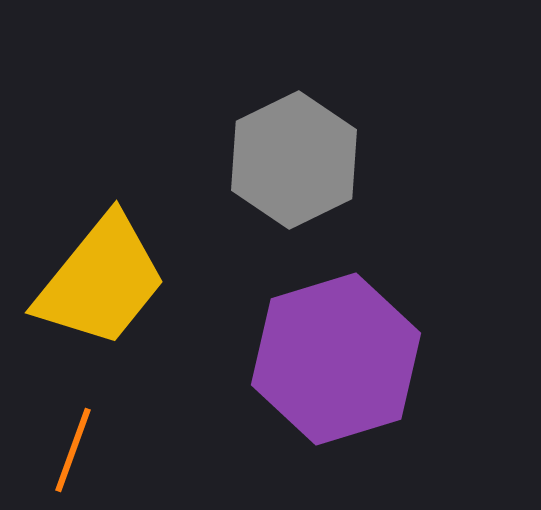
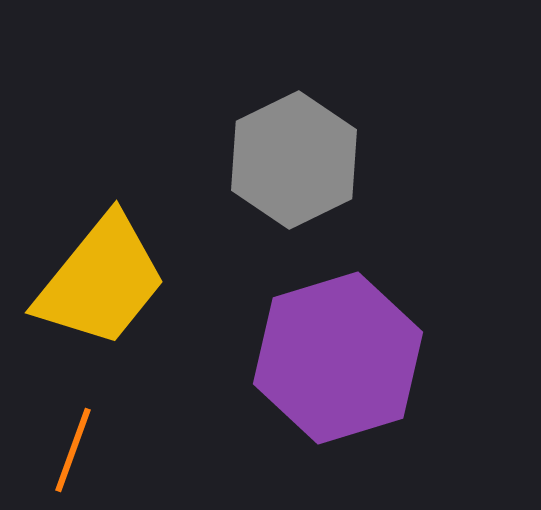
purple hexagon: moved 2 px right, 1 px up
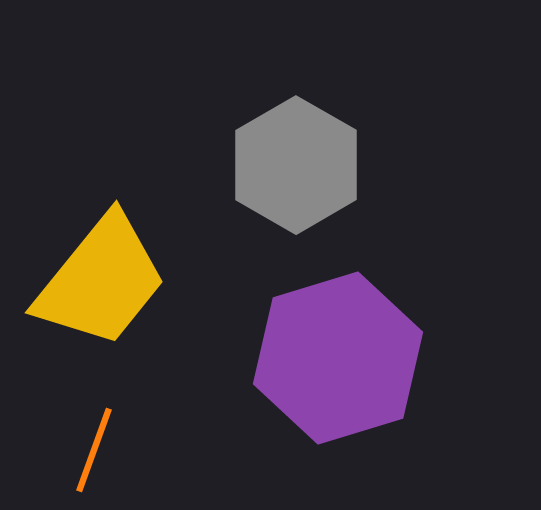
gray hexagon: moved 2 px right, 5 px down; rotated 4 degrees counterclockwise
orange line: moved 21 px right
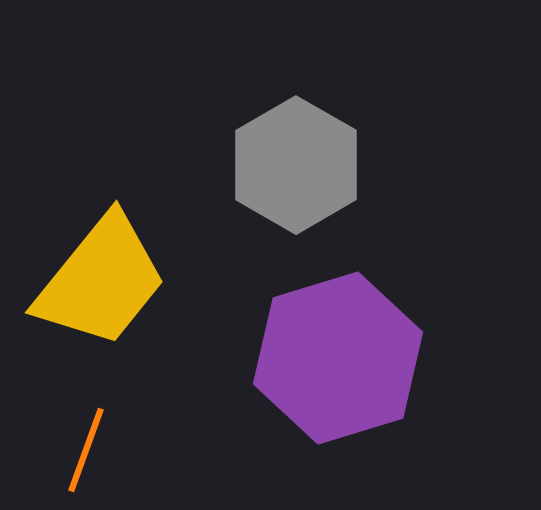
orange line: moved 8 px left
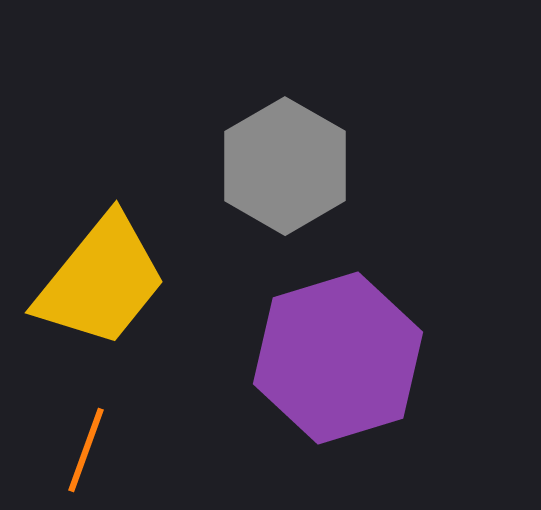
gray hexagon: moved 11 px left, 1 px down
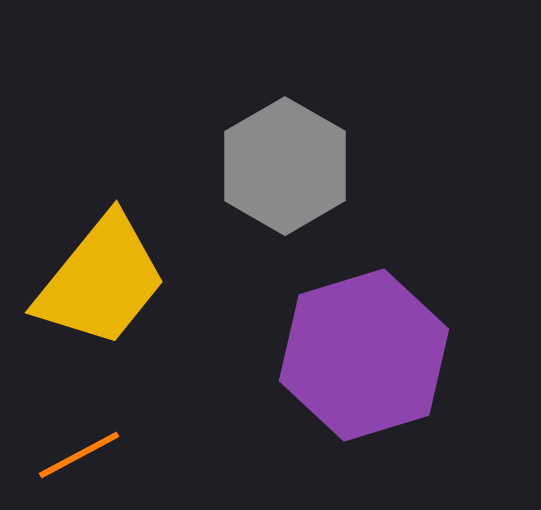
purple hexagon: moved 26 px right, 3 px up
orange line: moved 7 px left, 5 px down; rotated 42 degrees clockwise
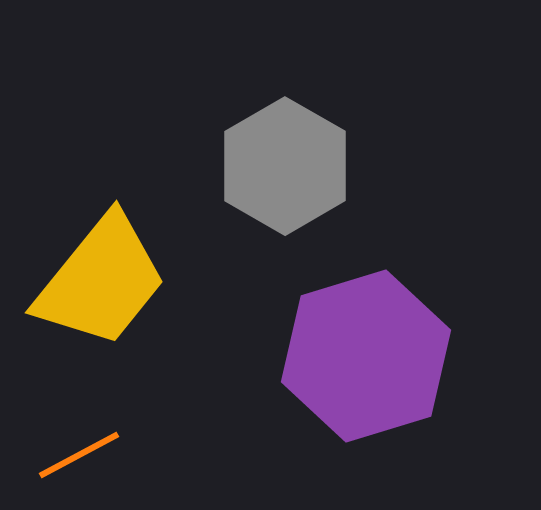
purple hexagon: moved 2 px right, 1 px down
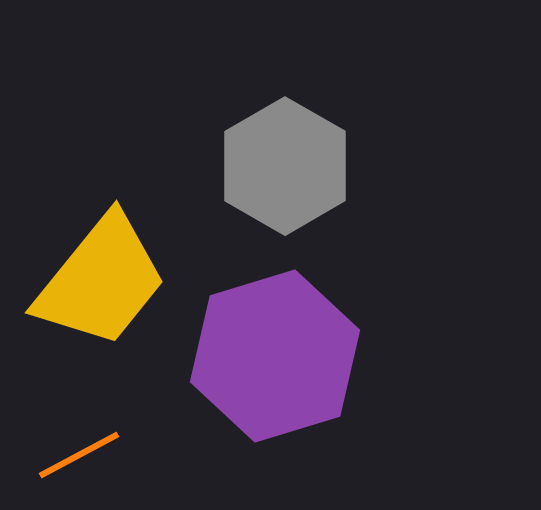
purple hexagon: moved 91 px left
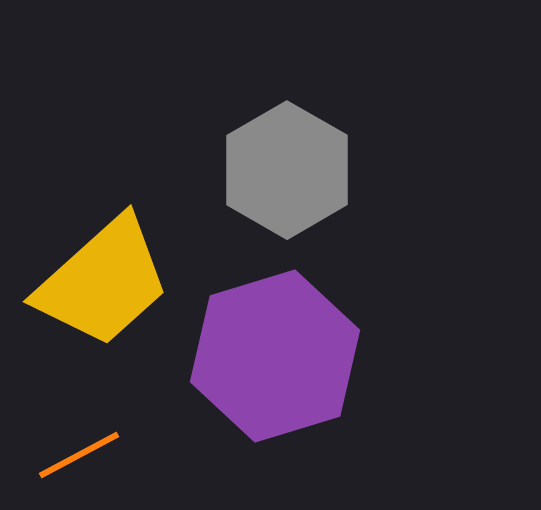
gray hexagon: moved 2 px right, 4 px down
yellow trapezoid: moved 2 px right, 1 px down; rotated 9 degrees clockwise
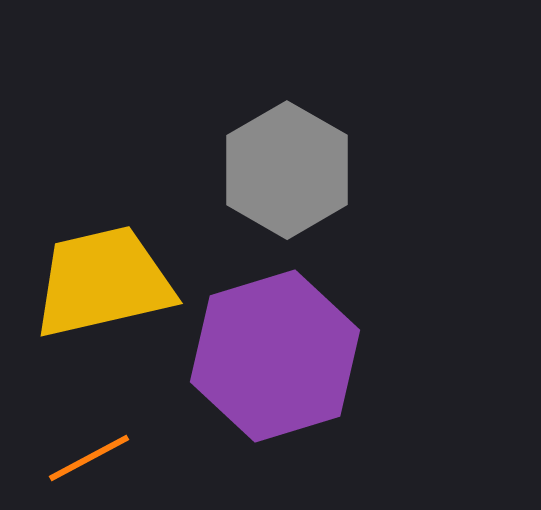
yellow trapezoid: rotated 151 degrees counterclockwise
orange line: moved 10 px right, 3 px down
